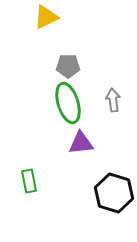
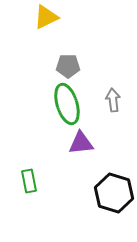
green ellipse: moved 1 px left, 1 px down
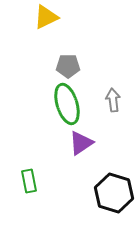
purple triangle: rotated 28 degrees counterclockwise
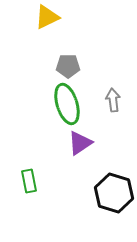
yellow triangle: moved 1 px right
purple triangle: moved 1 px left
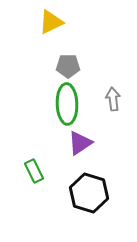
yellow triangle: moved 4 px right, 5 px down
gray arrow: moved 1 px up
green ellipse: rotated 15 degrees clockwise
green rectangle: moved 5 px right, 10 px up; rotated 15 degrees counterclockwise
black hexagon: moved 25 px left
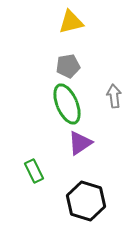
yellow triangle: moved 20 px right; rotated 12 degrees clockwise
gray pentagon: rotated 10 degrees counterclockwise
gray arrow: moved 1 px right, 3 px up
green ellipse: rotated 21 degrees counterclockwise
black hexagon: moved 3 px left, 8 px down
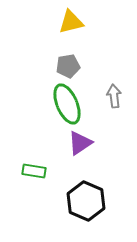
green rectangle: rotated 55 degrees counterclockwise
black hexagon: rotated 6 degrees clockwise
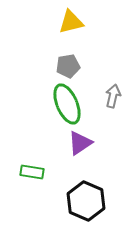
gray arrow: moved 1 px left; rotated 20 degrees clockwise
green rectangle: moved 2 px left, 1 px down
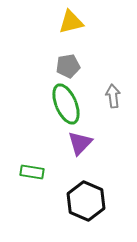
gray arrow: rotated 20 degrees counterclockwise
green ellipse: moved 1 px left
purple triangle: rotated 12 degrees counterclockwise
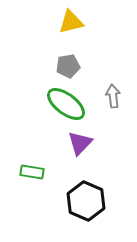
green ellipse: rotated 30 degrees counterclockwise
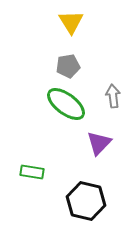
yellow triangle: rotated 48 degrees counterclockwise
purple triangle: moved 19 px right
black hexagon: rotated 9 degrees counterclockwise
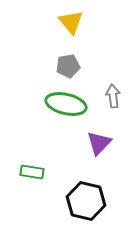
yellow triangle: rotated 8 degrees counterclockwise
green ellipse: rotated 24 degrees counterclockwise
